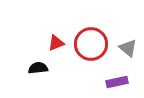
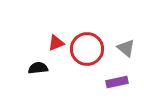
red circle: moved 4 px left, 5 px down
gray triangle: moved 2 px left
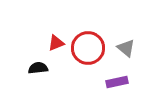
red circle: moved 1 px right, 1 px up
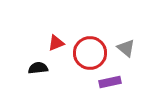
red circle: moved 2 px right, 5 px down
purple rectangle: moved 7 px left
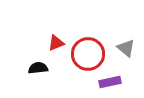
red circle: moved 2 px left, 1 px down
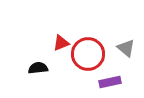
red triangle: moved 5 px right
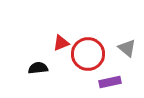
gray triangle: moved 1 px right
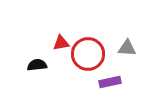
red triangle: rotated 12 degrees clockwise
gray triangle: rotated 36 degrees counterclockwise
black semicircle: moved 1 px left, 3 px up
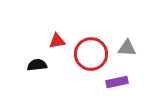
red triangle: moved 4 px left, 2 px up
red circle: moved 3 px right
purple rectangle: moved 7 px right
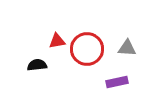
red circle: moved 4 px left, 5 px up
